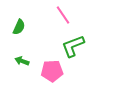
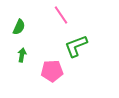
pink line: moved 2 px left
green L-shape: moved 3 px right
green arrow: moved 6 px up; rotated 80 degrees clockwise
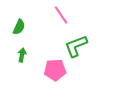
pink pentagon: moved 3 px right, 1 px up
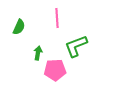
pink line: moved 4 px left, 3 px down; rotated 30 degrees clockwise
green arrow: moved 16 px right, 2 px up
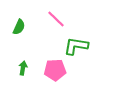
pink line: moved 1 px left, 1 px down; rotated 42 degrees counterclockwise
green L-shape: rotated 30 degrees clockwise
green arrow: moved 15 px left, 15 px down
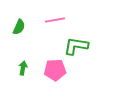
pink line: moved 1 px left, 1 px down; rotated 54 degrees counterclockwise
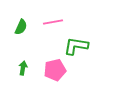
pink line: moved 2 px left, 2 px down
green semicircle: moved 2 px right
pink pentagon: rotated 10 degrees counterclockwise
